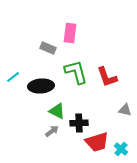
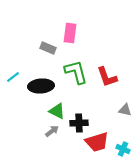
cyan cross: moved 2 px right; rotated 16 degrees counterclockwise
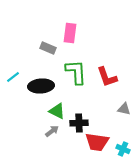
green L-shape: rotated 12 degrees clockwise
gray triangle: moved 1 px left, 1 px up
red trapezoid: rotated 25 degrees clockwise
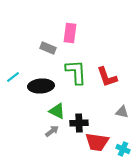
gray triangle: moved 2 px left, 3 px down
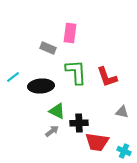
cyan cross: moved 1 px right, 2 px down
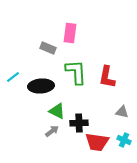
red L-shape: rotated 30 degrees clockwise
cyan cross: moved 11 px up
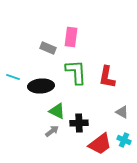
pink rectangle: moved 1 px right, 4 px down
cyan line: rotated 56 degrees clockwise
gray triangle: rotated 16 degrees clockwise
red trapezoid: moved 3 px right, 2 px down; rotated 45 degrees counterclockwise
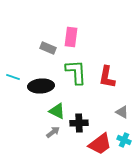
gray arrow: moved 1 px right, 1 px down
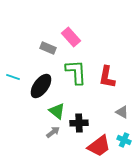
pink rectangle: rotated 48 degrees counterclockwise
black ellipse: rotated 50 degrees counterclockwise
green triangle: rotated 12 degrees clockwise
red trapezoid: moved 1 px left, 2 px down
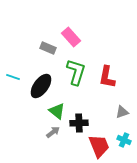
green L-shape: rotated 20 degrees clockwise
gray triangle: rotated 48 degrees counterclockwise
red trapezoid: rotated 75 degrees counterclockwise
